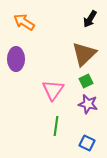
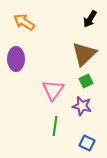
purple star: moved 6 px left, 2 px down
green line: moved 1 px left
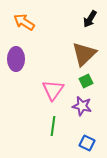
green line: moved 2 px left
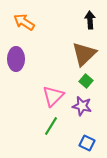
black arrow: moved 1 px down; rotated 144 degrees clockwise
green square: rotated 24 degrees counterclockwise
pink triangle: moved 6 px down; rotated 10 degrees clockwise
green line: moved 2 px left; rotated 24 degrees clockwise
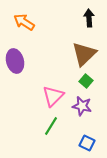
black arrow: moved 1 px left, 2 px up
purple ellipse: moved 1 px left, 2 px down; rotated 15 degrees counterclockwise
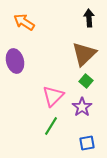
purple star: moved 1 px down; rotated 24 degrees clockwise
blue square: rotated 35 degrees counterclockwise
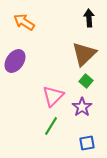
purple ellipse: rotated 50 degrees clockwise
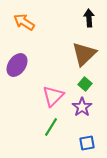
purple ellipse: moved 2 px right, 4 px down
green square: moved 1 px left, 3 px down
green line: moved 1 px down
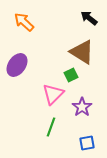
black arrow: rotated 48 degrees counterclockwise
orange arrow: rotated 10 degrees clockwise
brown triangle: moved 2 px left, 2 px up; rotated 44 degrees counterclockwise
green square: moved 14 px left, 9 px up; rotated 24 degrees clockwise
pink triangle: moved 2 px up
green line: rotated 12 degrees counterclockwise
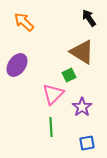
black arrow: rotated 18 degrees clockwise
green square: moved 2 px left
green line: rotated 24 degrees counterclockwise
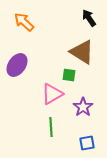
green square: rotated 32 degrees clockwise
pink triangle: moved 1 px left; rotated 15 degrees clockwise
purple star: moved 1 px right
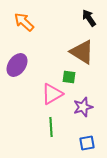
green square: moved 2 px down
purple star: rotated 18 degrees clockwise
